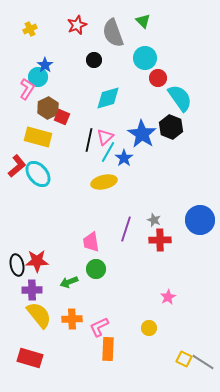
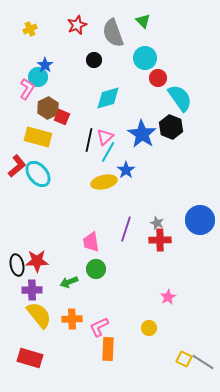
blue star at (124, 158): moved 2 px right, 12 px down
gray star at (154, 220): moved 3 px right, 3 px down
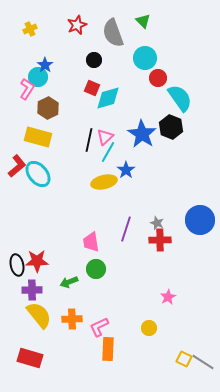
red square at (62, 117): moved 30 px right, 29 px up
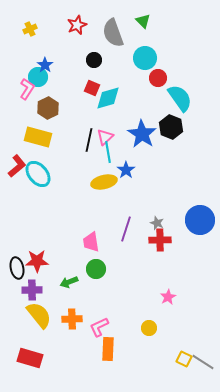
cyan line at (108, 152): rotated 40 degrees counterclockwise
black ellipse at (17, 265): moved 3 px down
